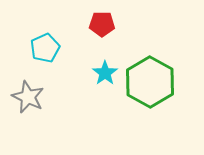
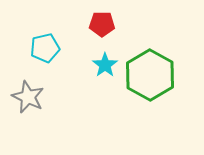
cyan pentagon: rotated 12 degrees clockwise
cyan star: moved 8 px up
green hexagon: moved 7 px up
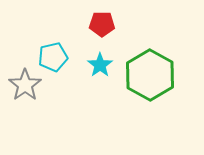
cyan pentagon: moved 8 px right, 9 px down
cyan star: moved 5 px left
gray star: moved 3 px left, 12 px up; rotated 12 degrees clockwise
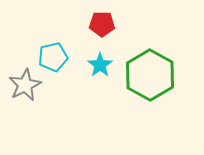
gray star: rotated 8 degrees clockwise
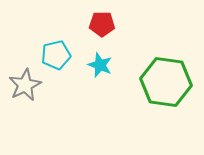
cyan pentagon: moved 3 px right, 2 px up
cyan star: rotated 15 degrees counterclockwise
green hexagon: moved 16 px right, 7 px down; rotated 21 degrees counterclockwise
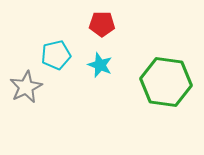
gray star: moved 1 px right, 2 px down
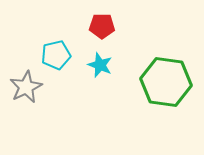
red pentagon: moved 2 px down
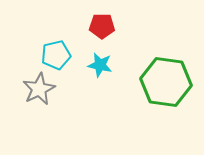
cyan star: rotated 10 degrees counterclockwise
gray star: moved 13 px right, 2 px down
